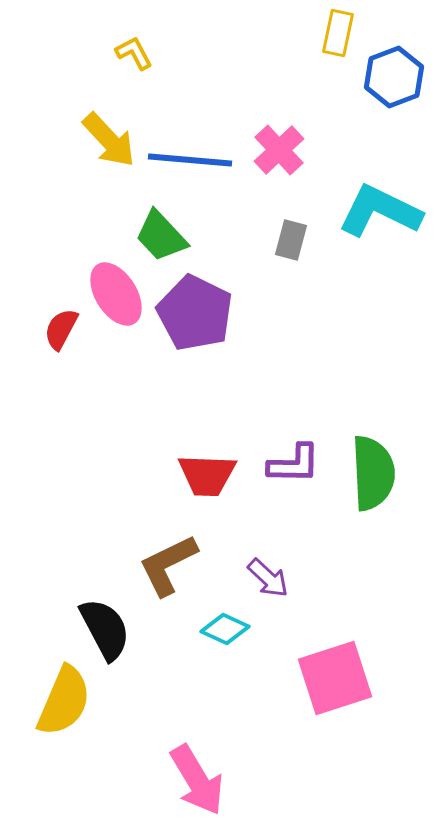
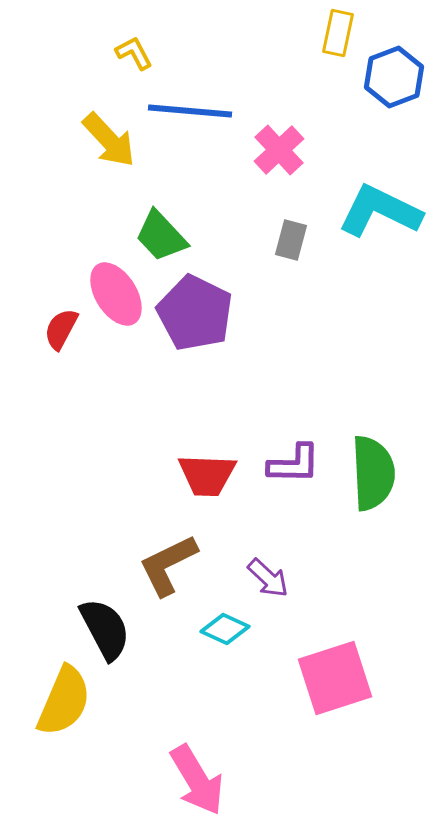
blue line: moved 49 px up
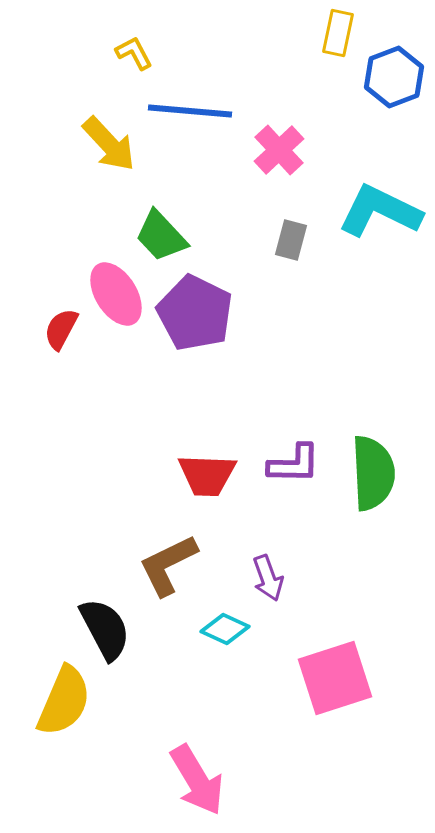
yellow arrow: moved 4 px down
purple arrow: rotated 27 degrees clockwise
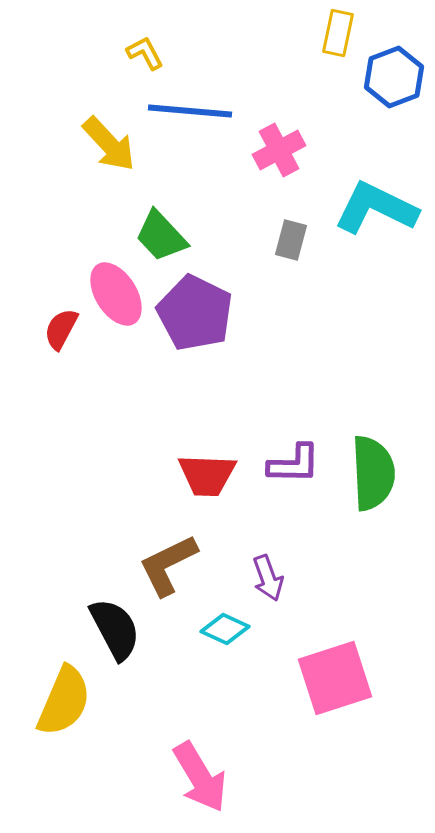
yellow L-shape: moved 11 px right
pink cross: rotated 15 degrees clockwise
cyan L-shape: moved 4 px left, 3 px up
black semicircle: moved 10 px right
pink arrow: moved 3 px right, 3 px up
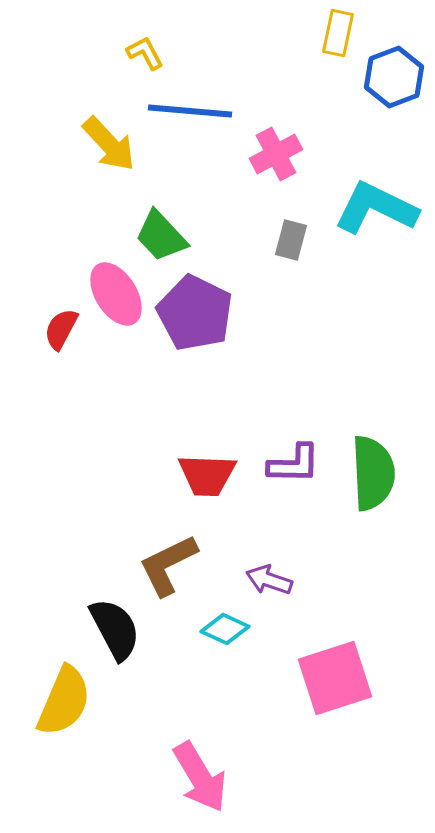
pink cross: moved 3 px left, 4 px down
purple arrow: moved 1 px right, 2 px down; rotated 129 degrees clockwise
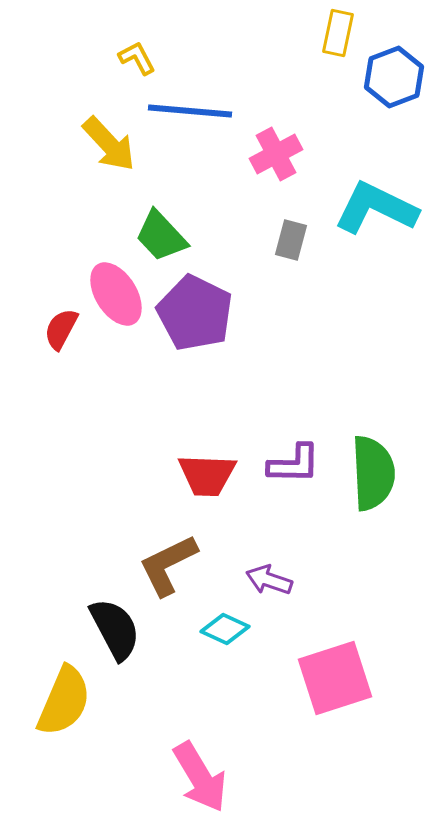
yellow L-shape: moved 8 px left, 5 px down
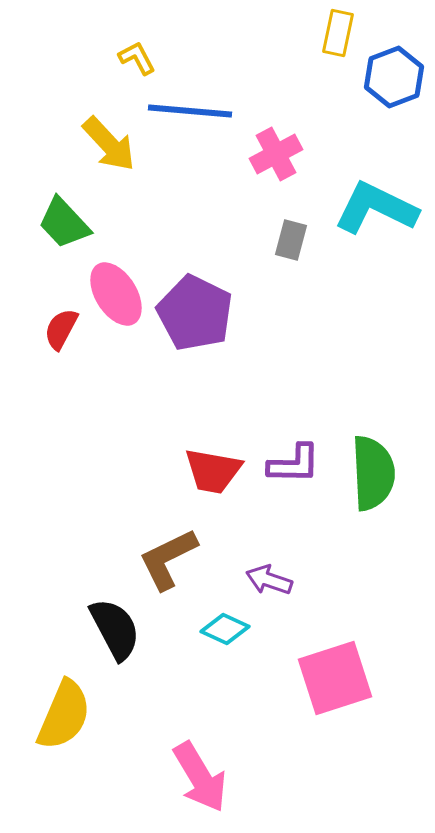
green trapezoid: moved 97 px left, 13 px up
red trapezoid: moved 6 px right, 4 px up; rotated 8 degrees clockwise
brown L-shape: moved 6 px up
yellow semicircle: moved 14 px down
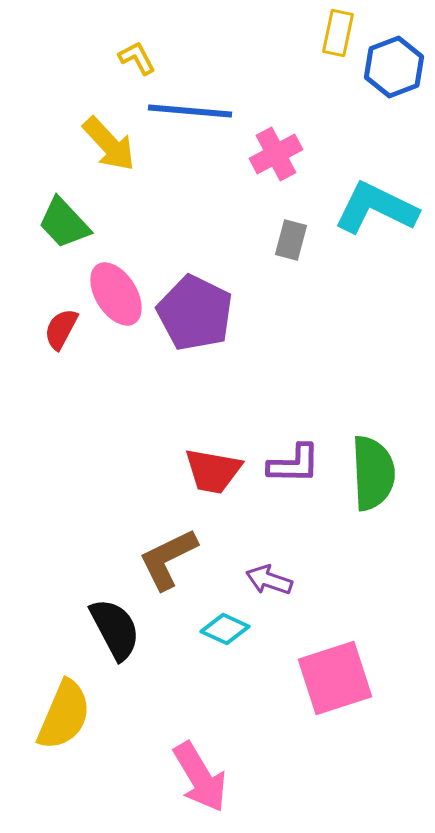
blue hexagon: moved 10 px up
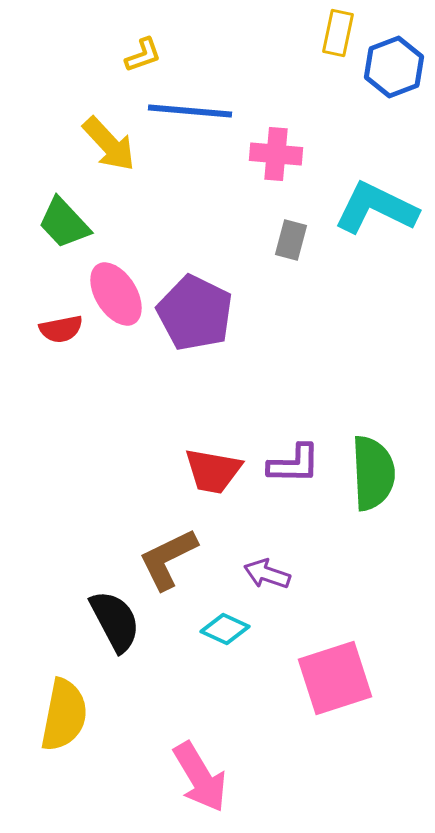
yellow L-shape: moved 6 px right, 3 px up; rotated 99 degrees clockwise
pink cross: rotated 33 degrees clockwise
red semicircle: rotated 129 degrees counterclockwise
purple arrow: moved 2 px left, 6 px up
black semicircle: moved 8 px up
yellow semicircle: rotated 12 degrees counterclockwise
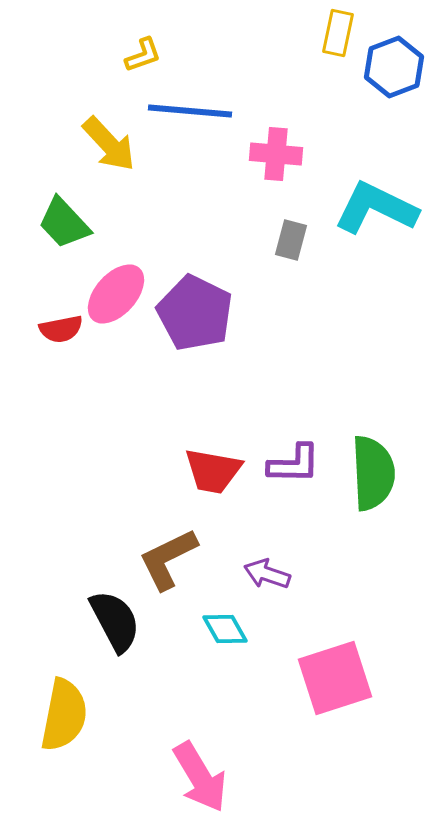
pink ellipse: rotated 74 degrees clockwise
cyan diamond: rotated 36 degrees clockwise
